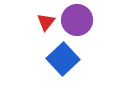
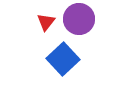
purple circle: moved 2 px right, 1 px up
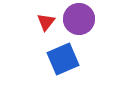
blue square: rotated 20 degrees clockwise
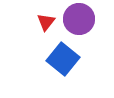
blue square: rotated 28 degrees counterclockwise
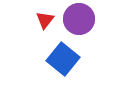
red triangle: moved 1 px left, 2 px up
